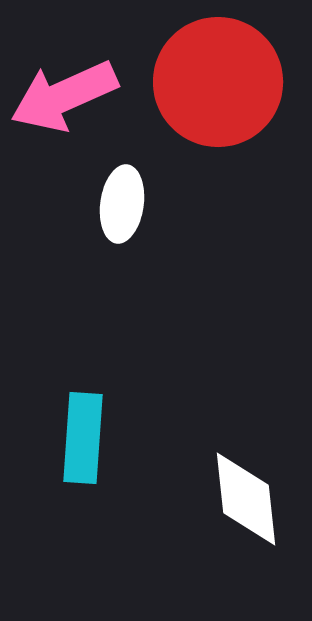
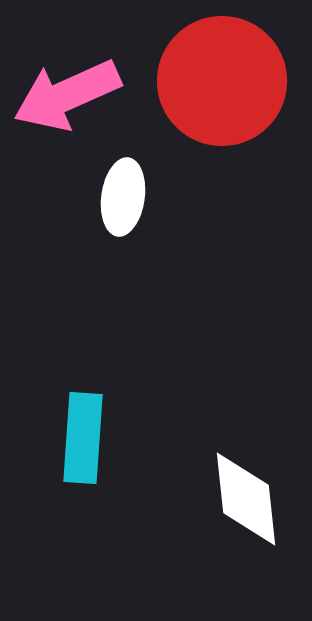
red circle: moved 4 px right, 1 px up
pink arrow: moved 3 px right, 1 px up
white ellipse: moved 1 px right, 7 px up
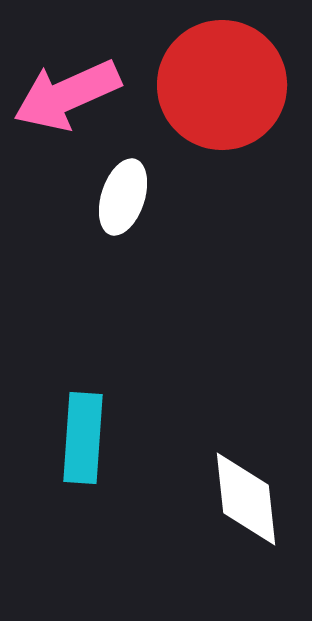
red circle: moved 4 px down
white ellipse: rotated 10 degrees clockwise
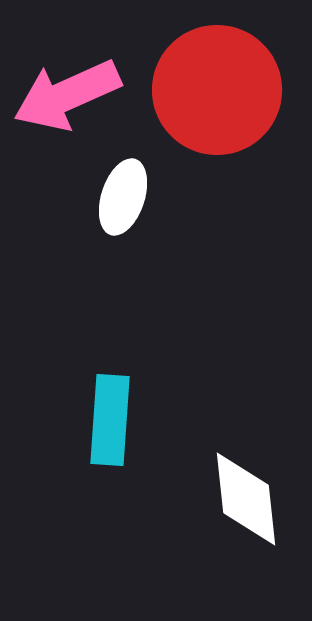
red circle: moved 5 px left, 5 px down
cyan rectangle: moved 27 px right, 18 px up
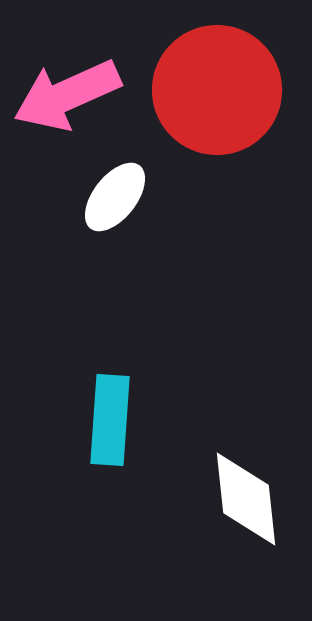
white ellipse: moved 8 px left; rotated 20 degrees clockwise
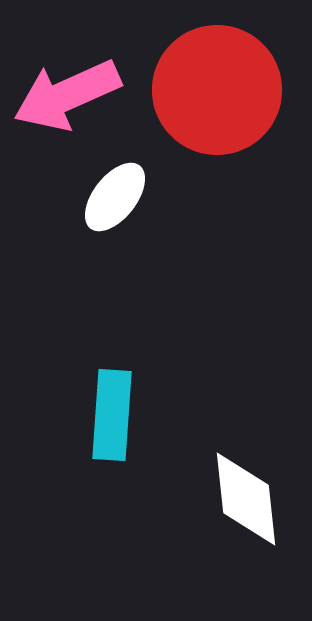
cyan rectangle: moved 2 px right, 5 px up
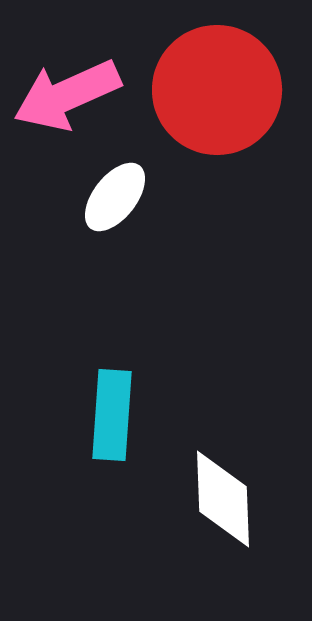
white diamond: moved 23 px left; rotated 4 degrees clockwise
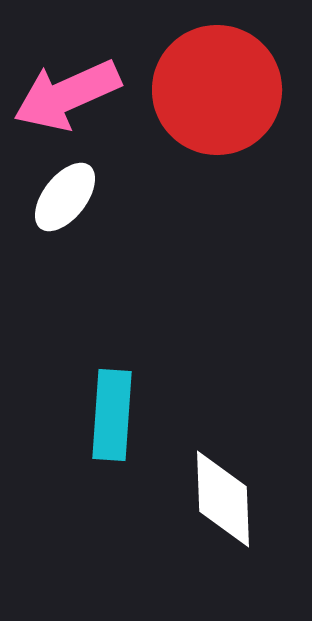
white ellipse: moved 50 px left
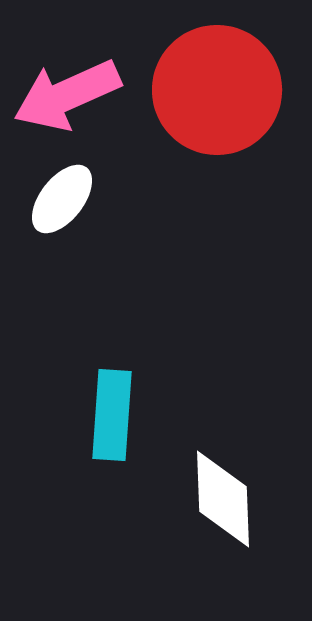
white ellipse: moved 3 px left, 2 px down
